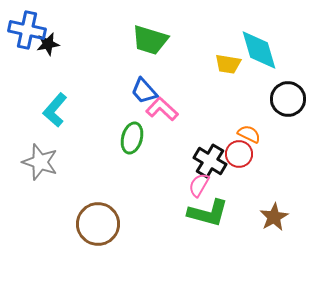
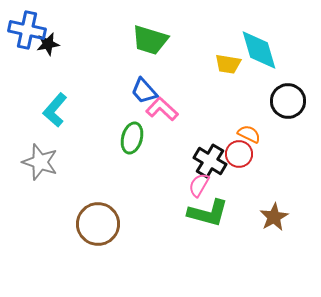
black circle: moved 2 px down
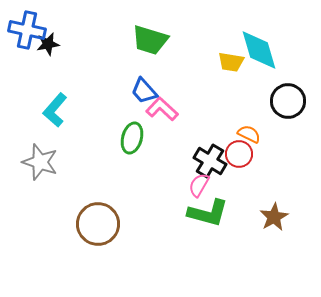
yellow trapezoid: moved 3 px right, 2 px up
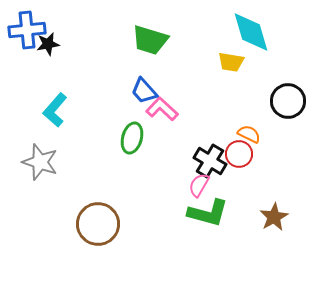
blue cross: rotated 18 degrees counterclockwise
cyan diamond: moved 8 px left, 18 px up
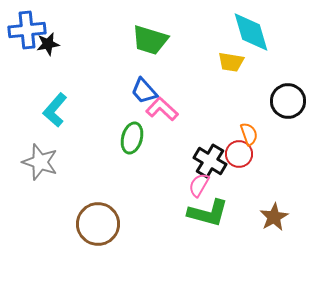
orange semicircle: rotated 45 degrees clockwise
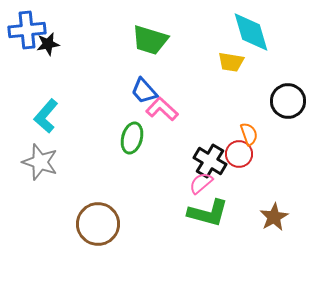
cyan L-shape: moved 9 px left, 6 px down
pink semicircle: moved 2 px right, 2 px up; rotated 20 degrees clockwise
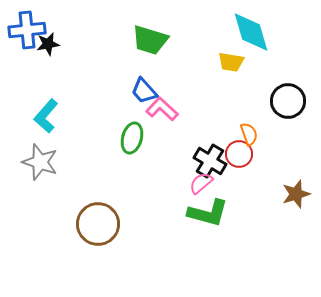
brown star: moved 22 px right, 23 px up; rotated 12 degrees clockwise
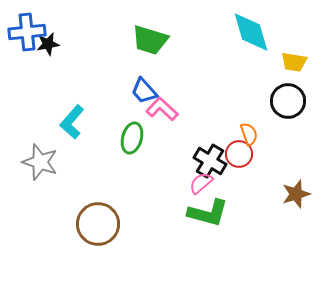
blue cross: moved 2 px down
yellow trapezoid: moved 63 px right
cyan L-shape: moved 26 px right, 6 px down
